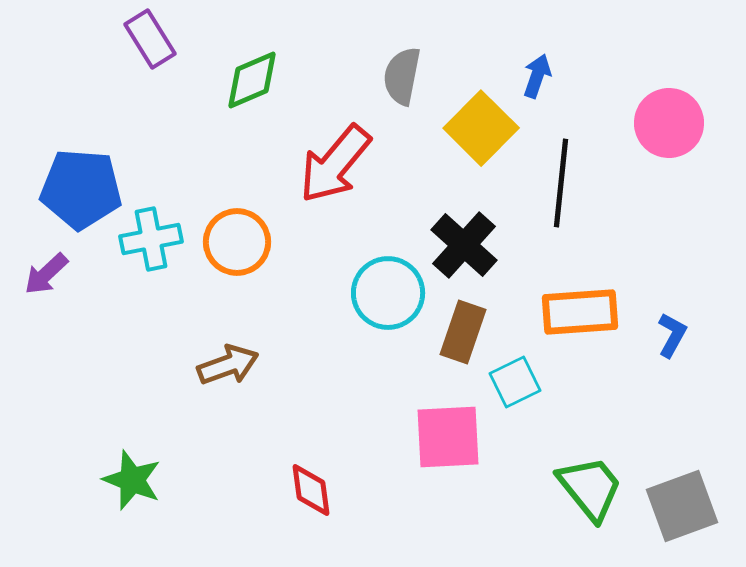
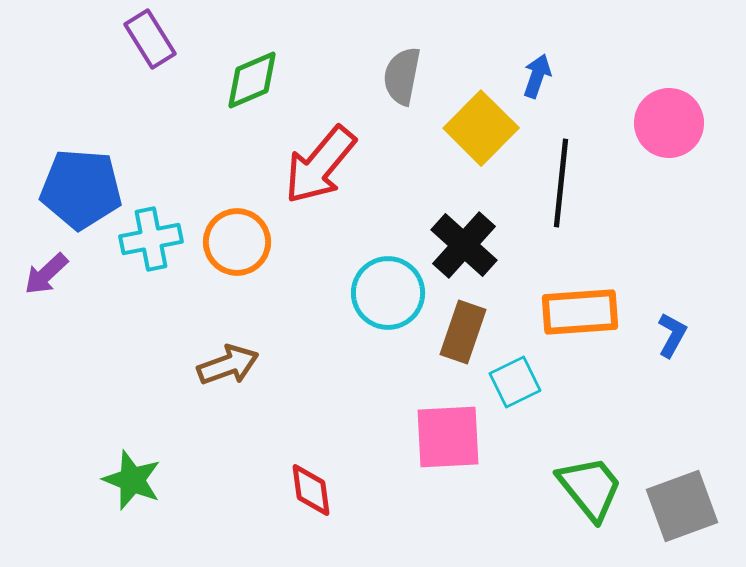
red arrow: moved 15 px left, 1 px down
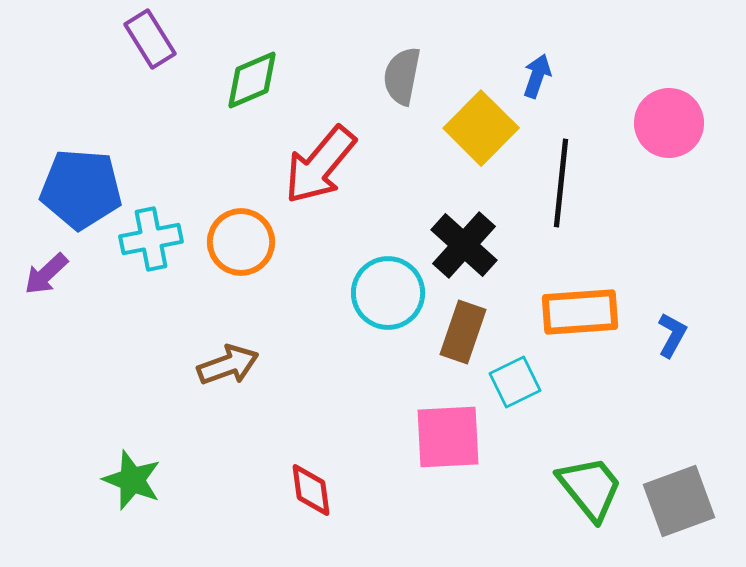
orange circle: moved 4 px right
gray square: moved 3 px left, 5 px up
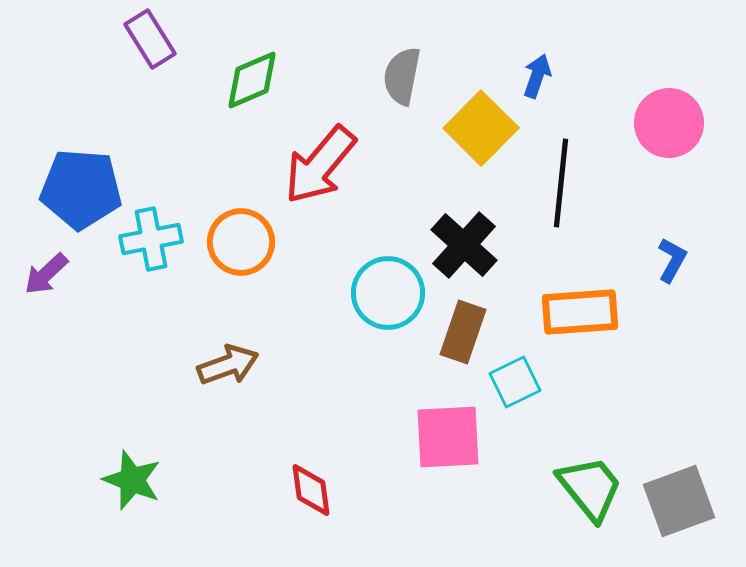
blue L-shape: moved 75 px up
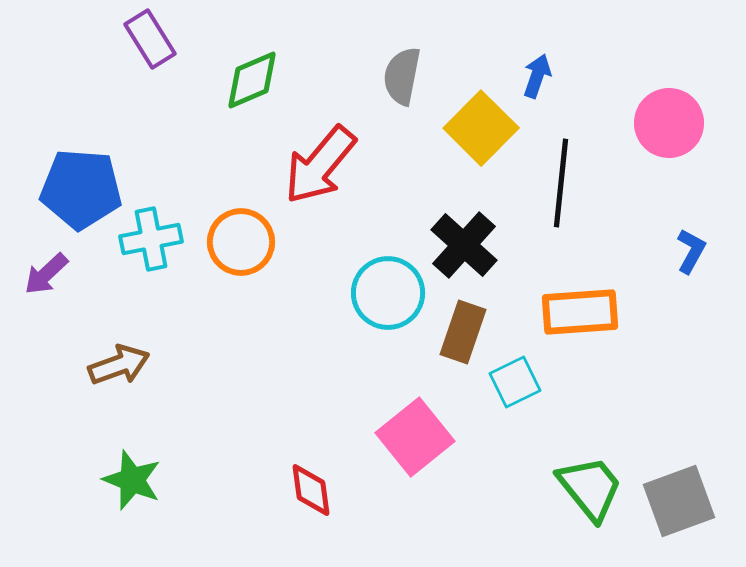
blue L-shape: moved 19 px right, 9 px up
brown arrow: moved 109 px left
pink square: moved 33 px left; rotated 36 degrees counterclockwise
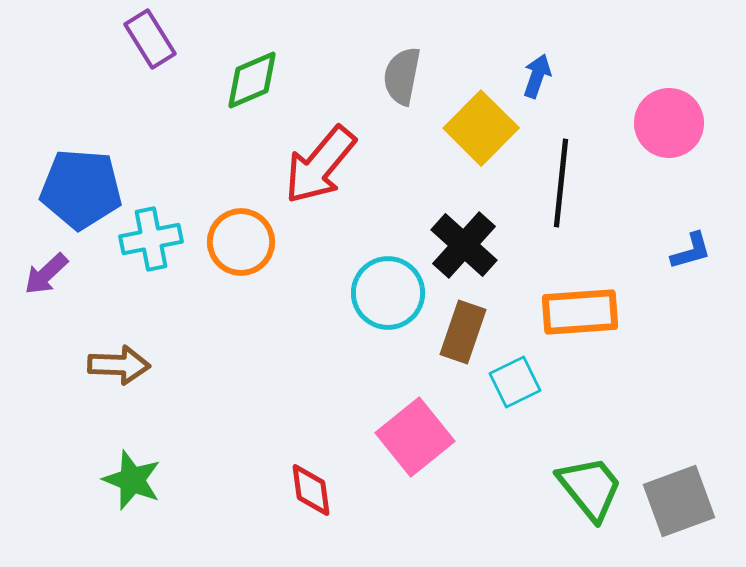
blue L-shape: rotated 45 degrees clockwise
brown arrow: rotated 22 degrees clockwise
